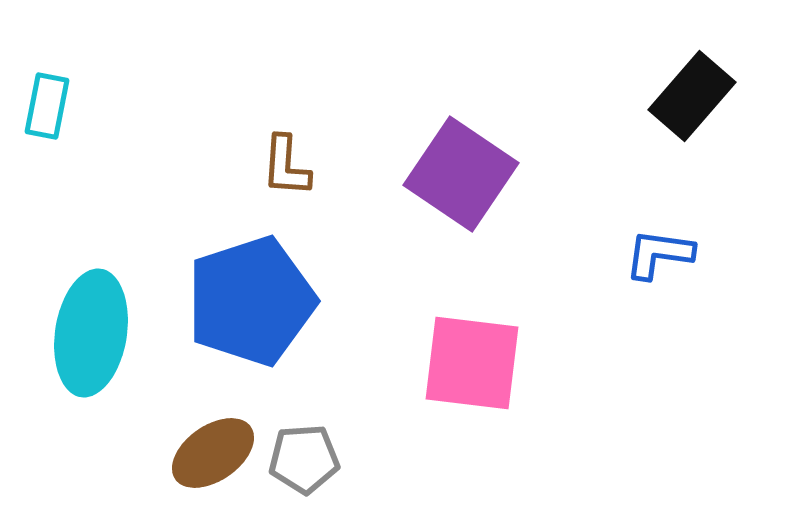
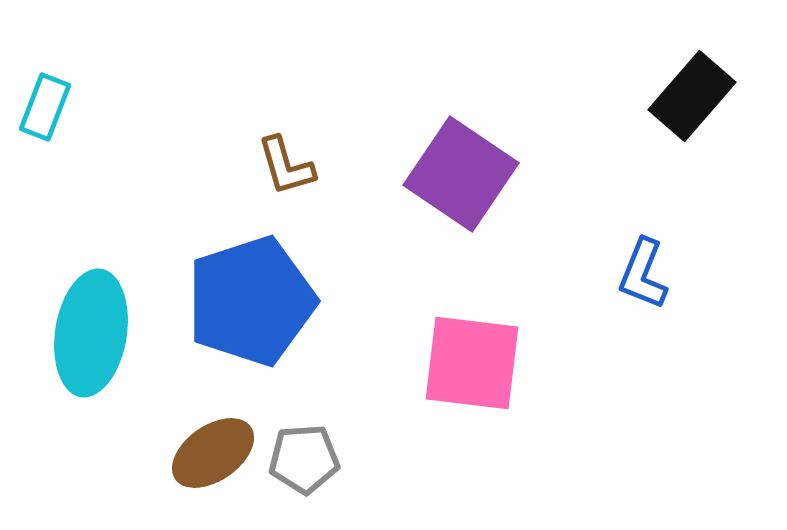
cyan rectangle: moved 2 px left, 1 px down; rotated 10 degrees clockwise
brown L-shape: rotated 20 degrees counterclockwise
blue L-shape: moved 16 px left, 20 px down; rotated 76 degrees counterclockwise
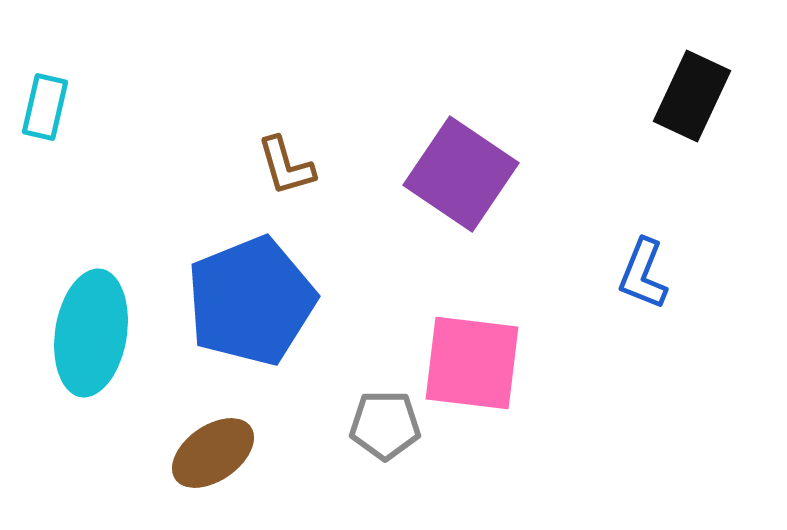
black rectangle: rotated 16 degrees counterclockwise
cyan rectangle: rotated 8 degrees counterclockwise
blue pentagon: rotated 4 degrees counterclockwise
gray pentagon: moved 81 px right, 34 px up; rotated 4 degrees clockwise
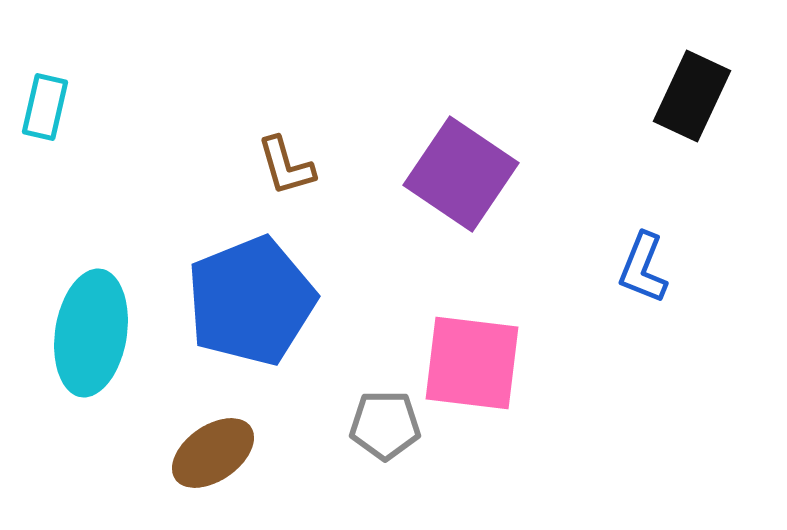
blue L-shape: moved 6 px up
